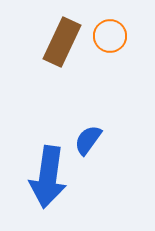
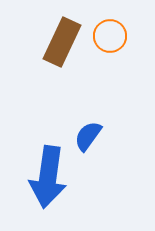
blue semicircle: moved 4 px up
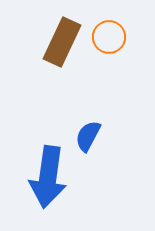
orange circle: moved 1 px left, 1 px down
blue semicircle: rotated 8 degrees counterclockwise
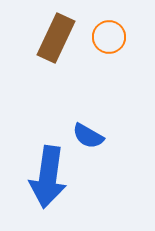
brown rectangle: moved 6 px left, 4 px up
blue semicircle: rotated 88 degrees counterclockwise
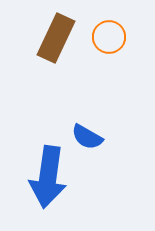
blue semicircle: moved 1 px left, 1 px down
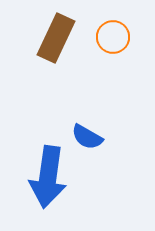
orange circle: moved 4 px right
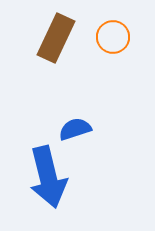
blue semicircle: moved 12 px left, 8 px up; rotated 132 degrees clockwise
blue arrow: rotated 22 degrees counterclockwise
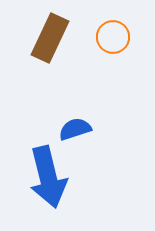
brown rectangle: moved 6 px left
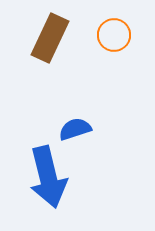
orange circle: moved 1 px right, 2 px up
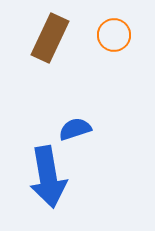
blue arrow: rotated 4 degrees clockwise
